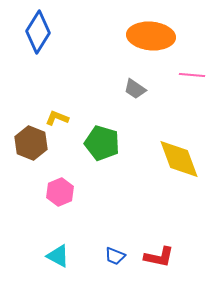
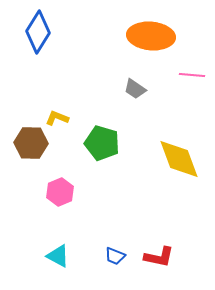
brown hexagon: rotated 20 degrees counterclockwise
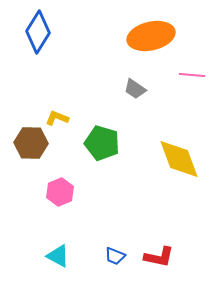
orange ellipse: rotated 18 degrees counterclockwise
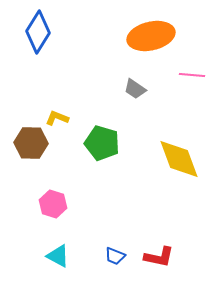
pink hexagon: moved 7 px left, 12 px down; rotated 20 degrees counterclockwise
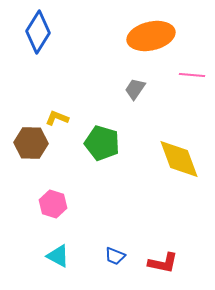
gray trapezoid: rotated 90 degrees clockwise
red L-shape: moved 4 px right, 6 px down
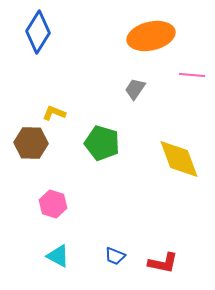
yellow L-shape: moved 3 px left, 5 px up
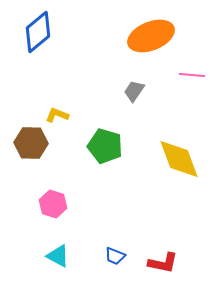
blue diamond: rotated 18 degrees clockwise
orange ellipse: rotated 9 degrees counterclockwise
gray trapezoid: moved 1 px left, 2 px down
yellow L-shape: moved 3 px right, 2 px down
green pentagon: moved 3 px right, 3 px down
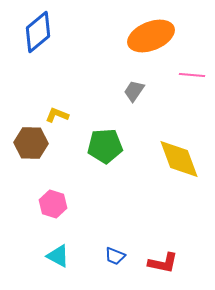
green pentagon: rotated 20 degrees counterclockwise
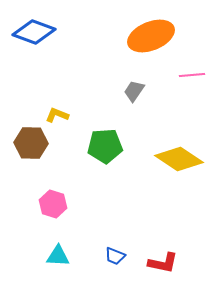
blue diamond: moved 4 px left; rotated 60 degrees clockwise
pink line: rotated 10 degrees counterclockwise
yellow diamond: rotated 36 degrees counterclockwise
cyan triangle: rotated 25 degrees counterclockwise
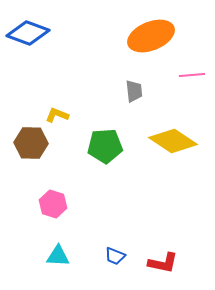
blue diamond: moved 6 px left, 1 px down
gray trapezoid: rotated 140 degrees clockwise
yellow diamond: moved 6 px left, 18 px up
